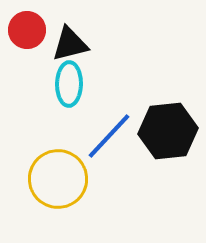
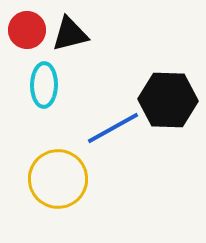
black triangle: moved 10 px up
cyan ellipse: moved 25 px left, 1 px down
black hexagon: moved 31 px up; rotated 8 degrees clockwise
blue line: moved 4 px right, 8 px up; rotated 18 degrees clockwise
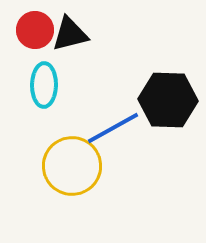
red circle: moved 8 px right
yellow circle: moved 14 px right, 13 px up
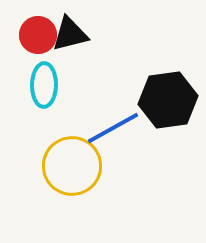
red circle: moved 3 px right, 5 px down
black hexagon: rotated 10 degrees counterclockwise
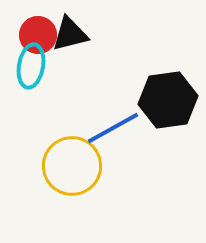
cyan ellipse: moved 13 px left, 19 px up; rotated 9 degrees clockwise
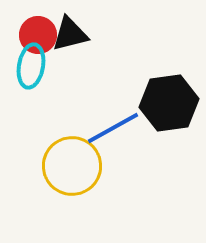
black hexagon: moved 1 px right, 3 px down
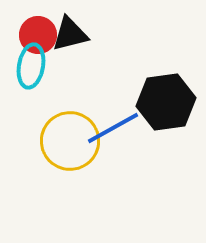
black hexagon: moved 3 px left, 1 px up
yellow circle: moved 2 px left, 25 px up
